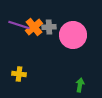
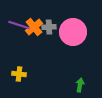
pink circle: moved 3 px up
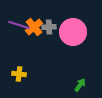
green arrow: rotated 24 degrees clockwise
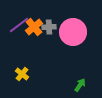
purple line: rotated 55 degrees counterclockwise
yellow cross: moved 3 px right; rotated 32 degrees clockwise
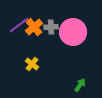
gray cross: moved 2 px right
yellow cross: moved 10 px right, 10 px up
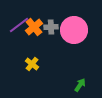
pink circle: moved 1 px right, 2 px up
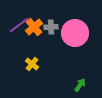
pink circle: moved 1 px right, 3 px down
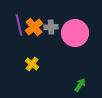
purple line: rotated 65 degrees counterclockwise
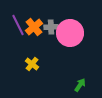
purple line: moved 1 px left; rotated 15 degrees counterclockwise
pink circle: moved 5 px left
